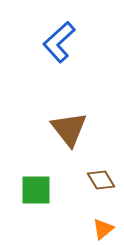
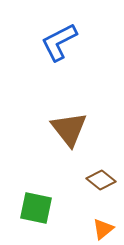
blue L-shape: rotated 15 degrees clockwise
brown diamond: rotated 20 degrees counterclockwise
green square: moved 18 px down; rotated 12 degrees clockwise
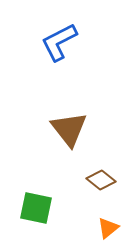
orange triangle: moved 5 px right, 1 px up
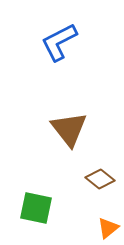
brown diamond: moved 1 px left, 1 px up
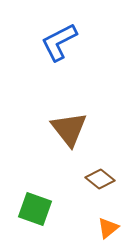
green square: moved 1 px left, 1 px down; rotated 8 degrees clockwise
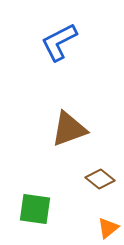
brown triangle: rotated 48 degrees clockwise
green square: rotated 12 degrees counterclockwise
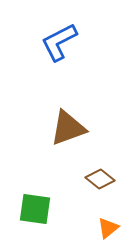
brown triangle: moved 1 px left, 1 px up
